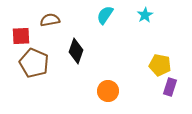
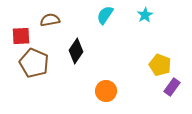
black diamond: rotated 15 degrees clockwise
yellow pentagon: rotated 10 degrees clockwise
purple rectangle: moved 2 px right; rotated 18 degrees clockwise
orange circle: moved 2 px left
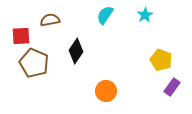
yellow pentagon: moved 1 px right, 5 px up
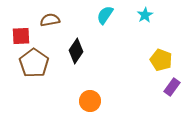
brown pentagon: rotated 12 degrees clockwise
orange circle: moved 16 px left, 10 px down
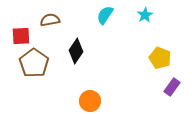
yellow pentagon: moved 1 px left, 2 px up
